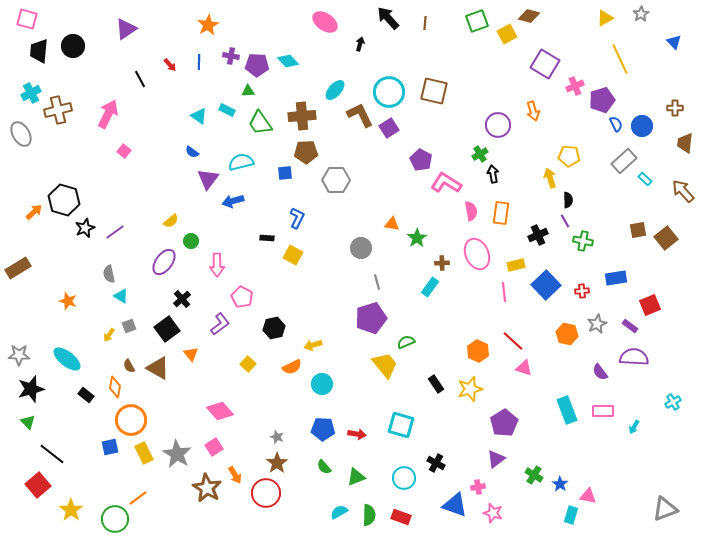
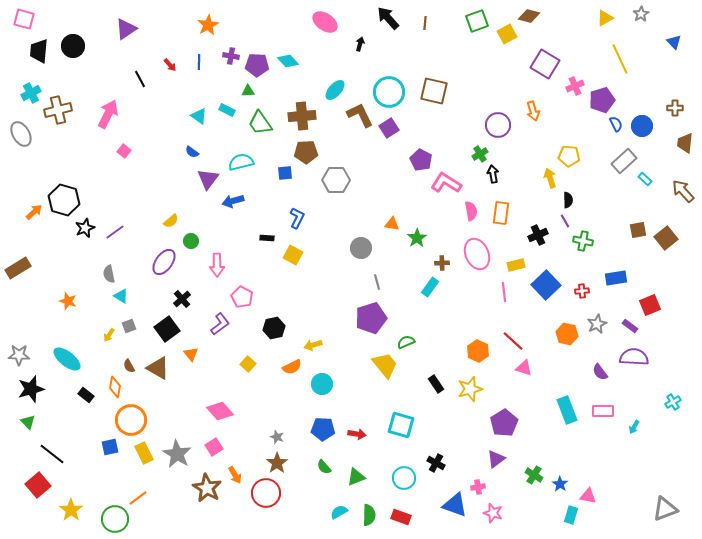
pink square at (27, 19): moved 3 px left
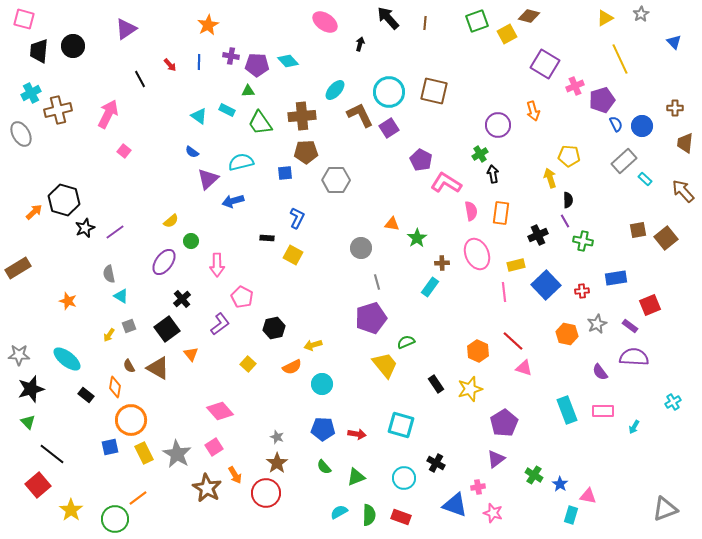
purple triangle at (208, 179): rotated 10 degrees clockwise
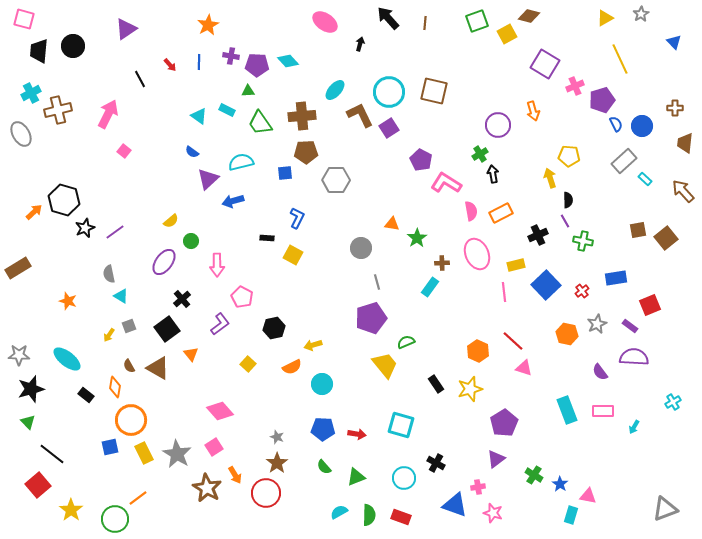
orange rectangle at (501, 213): rotated 55 degrees clockwise
red cross at (582, 291): rotated 32 degrees counterclockwise
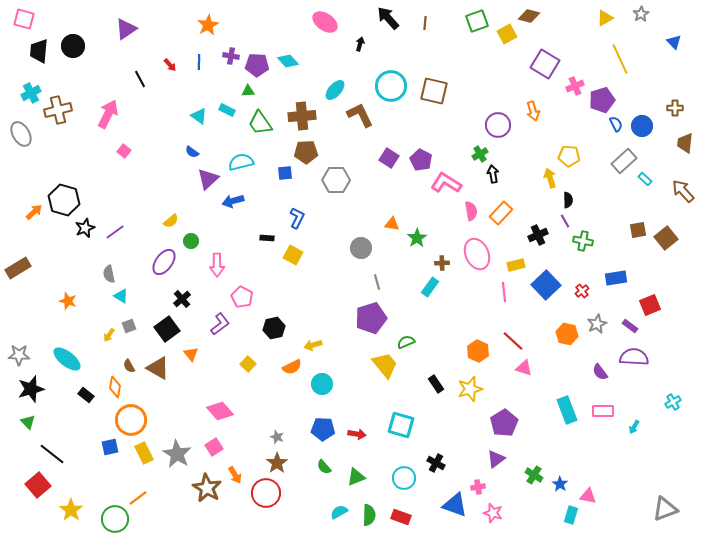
cyan circle at (389, 92): moved 2 px right, 6 px up
purple square at (389, 128): moved 30 px down; rotated 24 degrees counterclockwise
orange rectangle at (501, 213): rotated 20 degrees counterclockwise
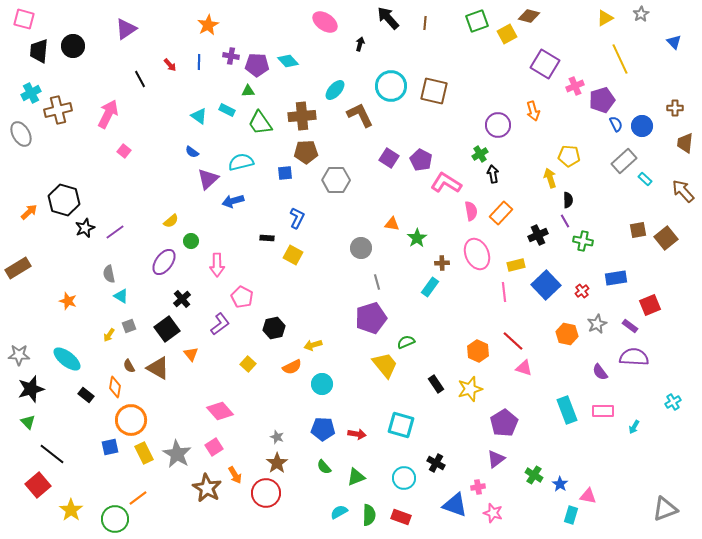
orange arrow at (34, 212): moved 5 px left
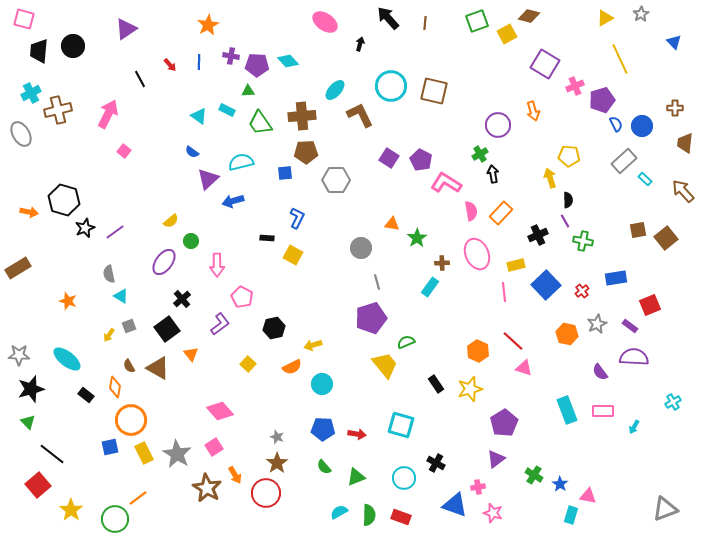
orange arrow at (29, 212): rotated 54 degrees clockwise
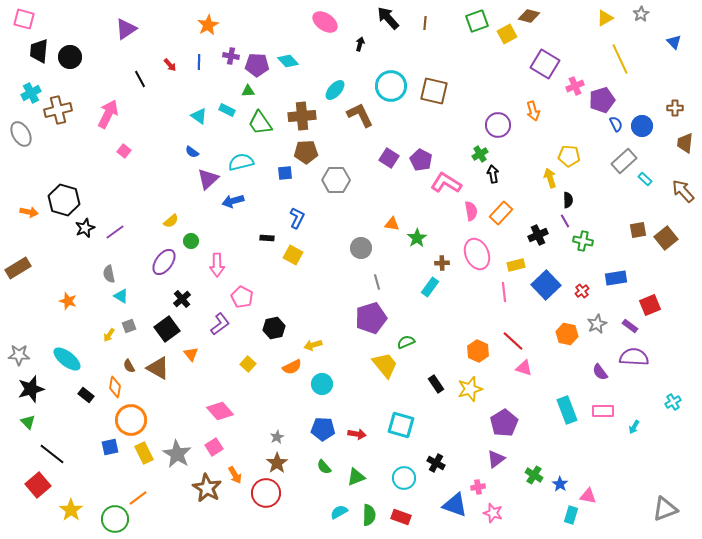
black circle at (73, 46): moved 3 px left, 11 px down
gray star at (277, 437): rotated 24 degrees clockwise
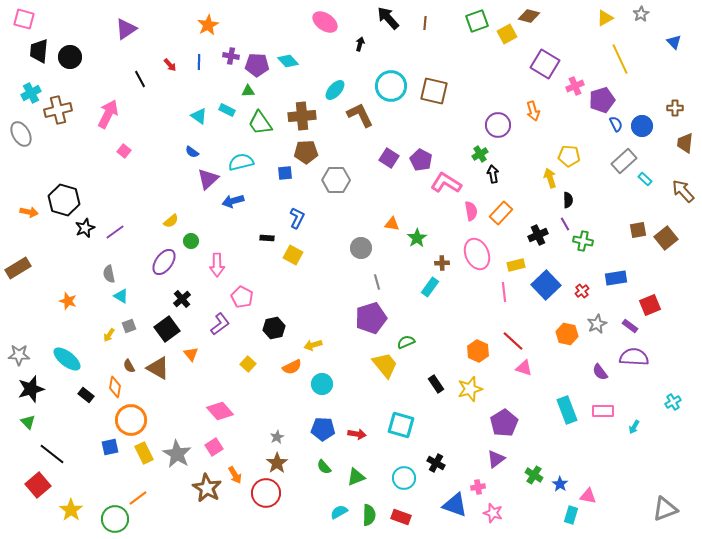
purple line at (565, 221): moved 3 px down
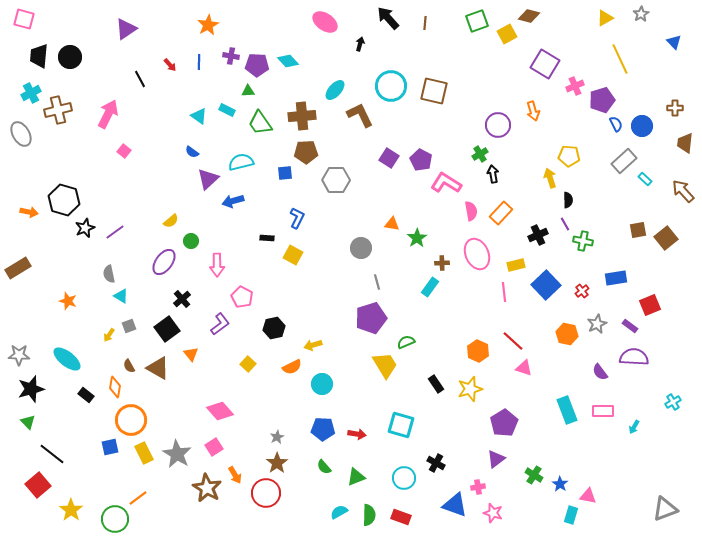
black trapezoid at (39, 51): moved 5 px down
yellow trapezoid at (385, 365): rotated 8 degrees clockwise
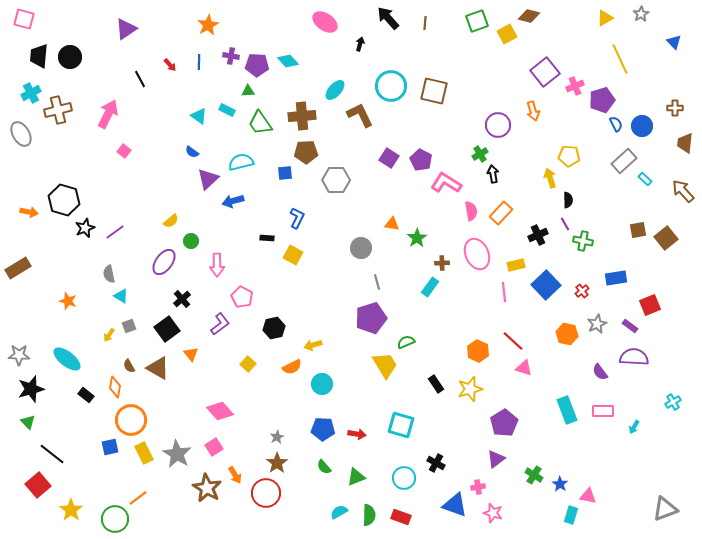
purple square at (545, 64): moved 8 px down; rotated 20 degrees clockwise
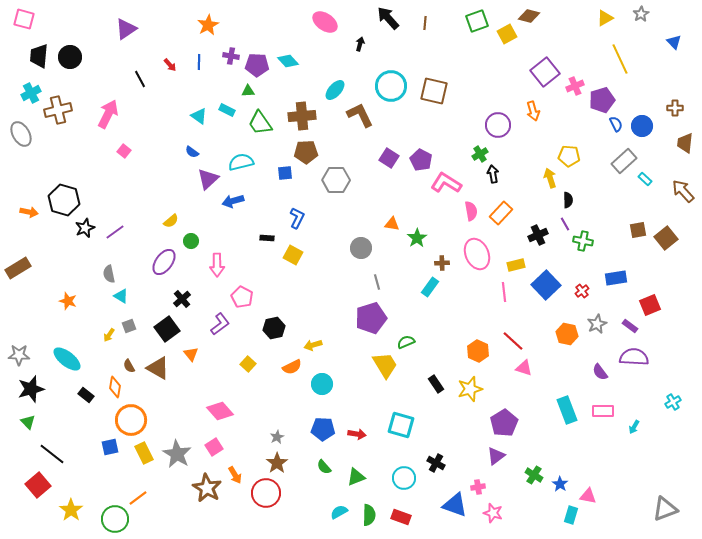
purple triangle at (496, 459): moved 3 px up
